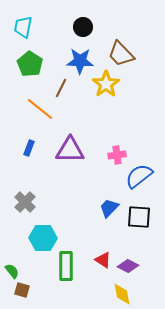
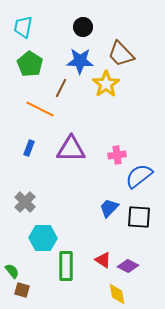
orange line: rotated 12 degrees counterclockwise
purple triangle: moved 1 px right, 1 px up
yellow diamond: moved 5 px left
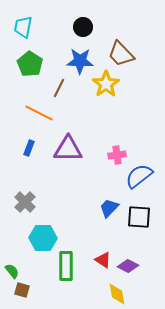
brown line: moved 2 px left
orange line: moved 1 px left, 4 px down
purple triangle: moved 3 px left
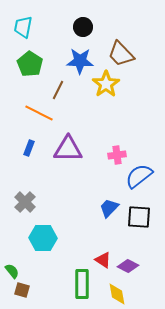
brown line: moved 1 px left, 2 px down
green rectangle: moved 16 px right, 18 px down
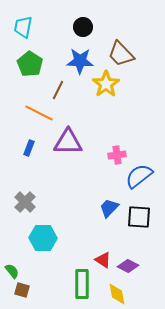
purple triangle: moved 7 px up
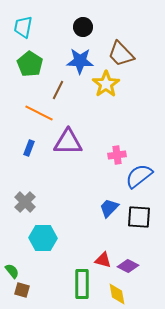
red triangle: rotated 18 degrees counterclockwise
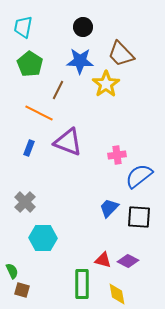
purple triangle: rotated 20 degrees clockwise
purple diamond: moved 5 px up
green semicircle: rotated 14 degrees clockwise
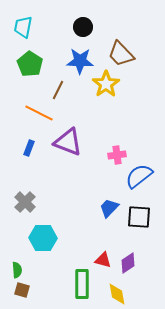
purple diamond: moved 2 px down; rotated 60 degrees counterclockwise
green semicircle: moved 5 px right, 1 px up; rotated 21 degrees clockwise
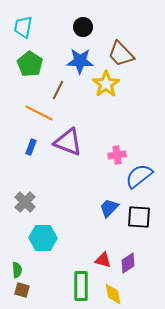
blue rectangle: moved 2 px right, 1 px up
green rectangle: moved 1 px left, 2 px down
yellow diamond: moved 4 px left
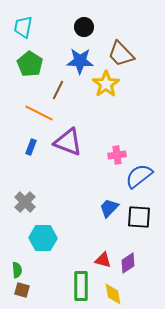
black circle: moved 1 px right
